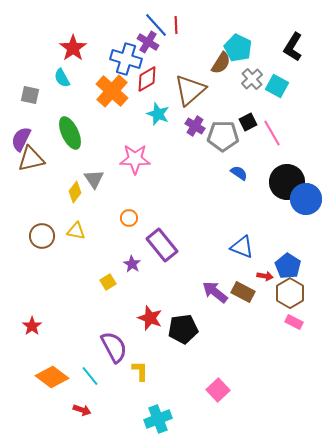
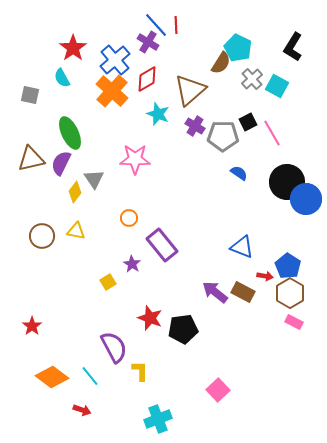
blue cross at (126, 59): moved 11 px left, 1 px down; rotated 32 degrees clockwise
purple semicircle at (21, 139): moved 40 px right, 24 px down
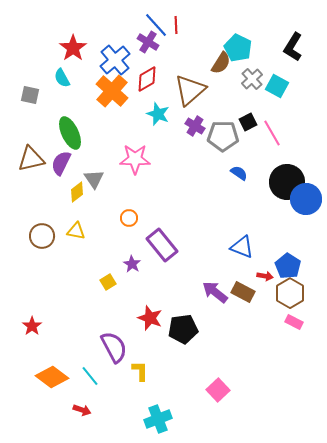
yellow diamond at (75, 192): moved 2 px right; rotated 15 degrees clockwise
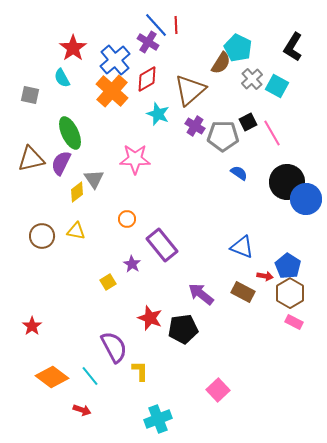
orange circle at (129, 218): moved 2 px left, 1 px down
purple arrow at (215, 292): moved 14 px left, 2 px down
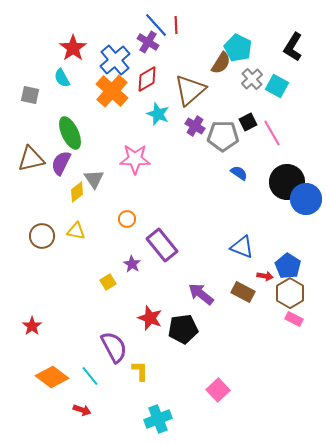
pink rectangle at (294, 322): moved 3 px up
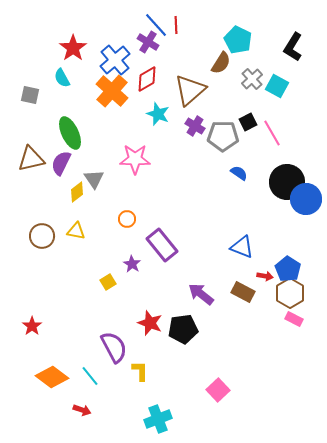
cyan pentagon at (238, 48): moved 8 px up
blue pentagon at (288, 266): moved 3 px down
red star at (150, 318): moved 5 px down
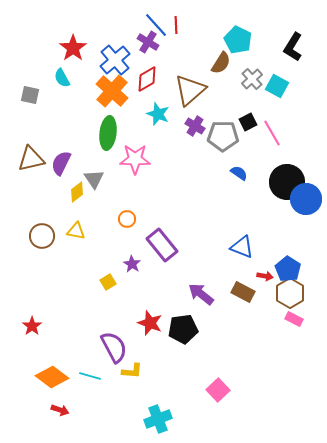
green ellipse at (70, 133): moved 38 px right; rotated 32 degrees clockwise
yellow L-shape at (140, 371): moved 8 px left; rotated 95 degrees clockwise
cyan line at (90, 376): rotated 35 degrees counterclockwise
red arrow at (82, 410): moved 22 px left
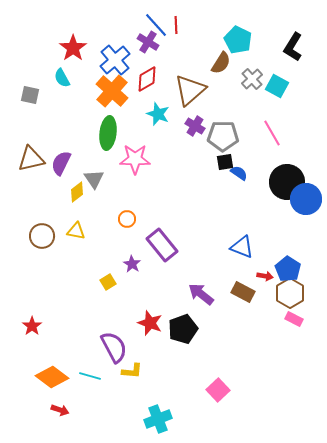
black square at (248, 122): moved 23 px left, 40 px down; rotated 18 degrees clockwise
black pentagon at (183, 329): rotated 12 degrees counterclockwise
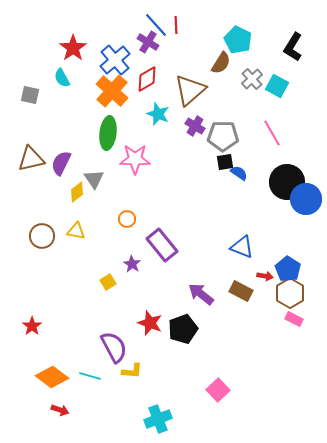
brown rectangle at (243, 292): moved 2 px left, 1 px up
